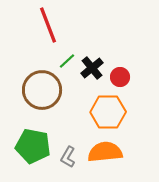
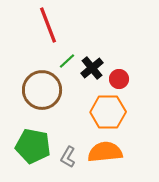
red circle: moved 1 px left, 2 px down
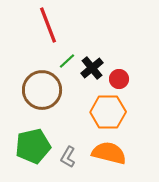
green pentagon: rotated 24 degrees counterclockwise
orange semicircle: moved 4 px right, 1 px down; rotated 20 degrees clockwise
